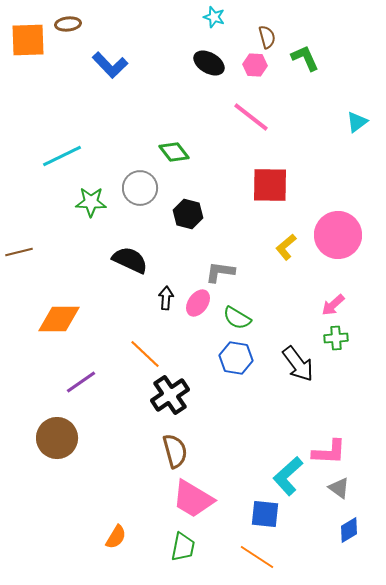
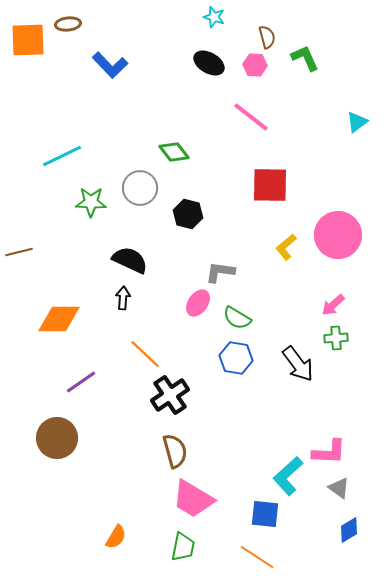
black arrow at (166, 298): moved 43 px left
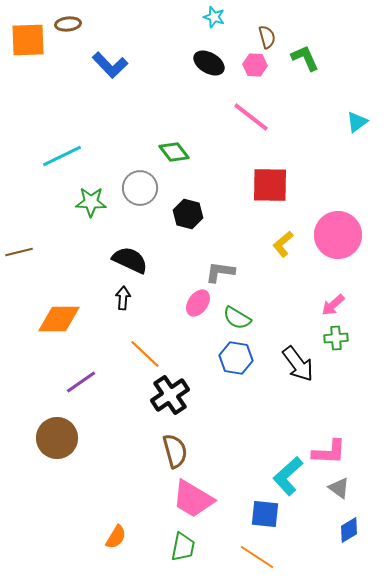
yellow L-shape at (286, 247): moved 3 px left, 3 px up
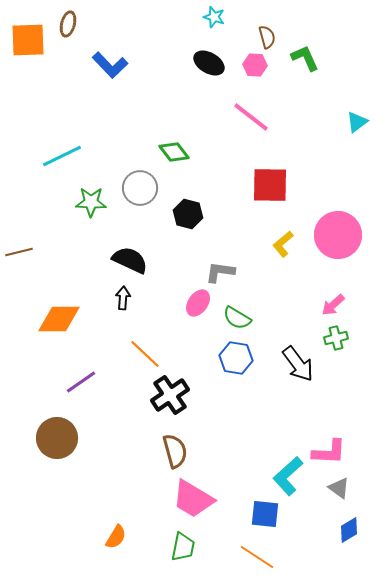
brown ellipse at (68, 24): rotated 70 degrees counterclockwise
green cross at (336, 338): rotated 10 degrees counterclockwise
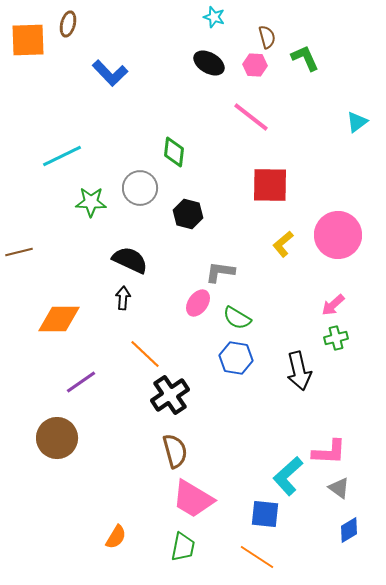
blue L-shape at (110, 65): moved 8 px down
green diamond at (174, 152): rotated 44 degrees clockwise
black arrow at (298, 364): moved 1 px right, 7 px down; rotated 24 degrees clockwise
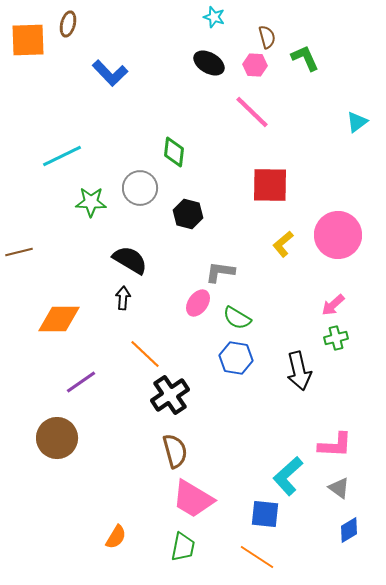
pink line at (251, 117): moved 1 px right, 5 px up; rotated 6 degrees clockwise
black semicircle at (130, 260): rotated 6 degrees clockwise
pink L-shape at (329, 452): moved 6 px right, 7 px up
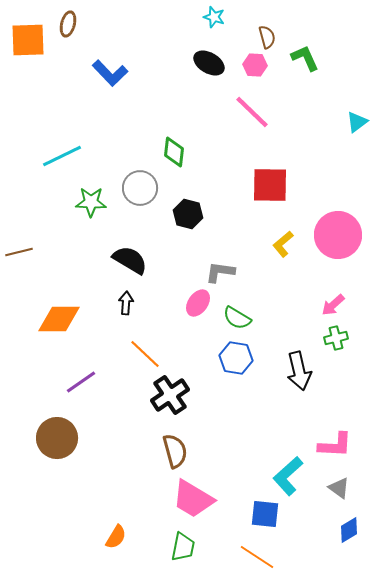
black arrow at (123, 298): moved 3 px right, 5 px down
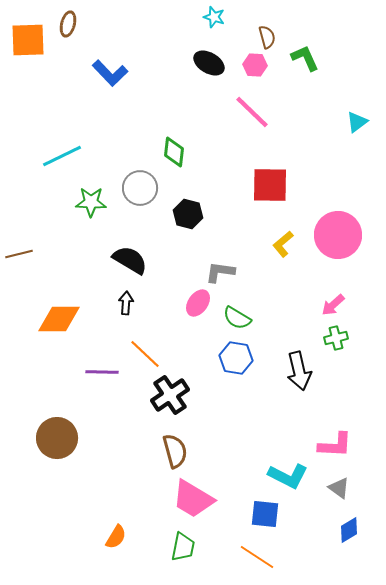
brown line at (19, 252): moved 2 px down
purple line at (81, 382): moved 21 px right, 10 px up; rotated 36 degrees clockwise
cyan L-shape at (288, 476): rotated 111 degrees counterclockwise
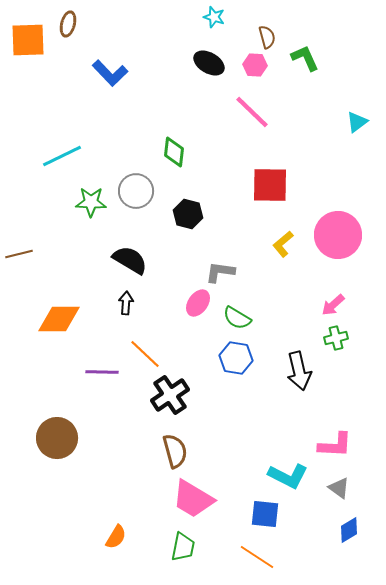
gray circle at (140, 188): moved 4 px left, 3 px down
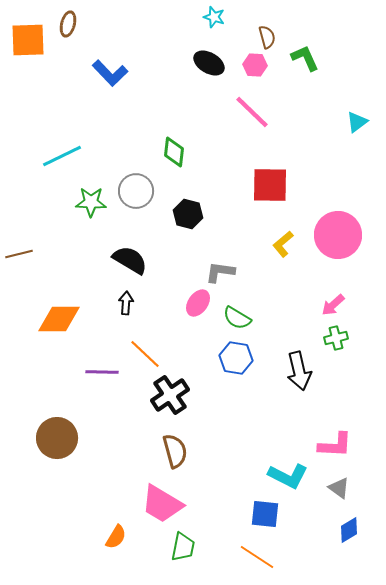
pink trapezoid at (193, 499): moved 31 px left, 5 px down
